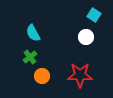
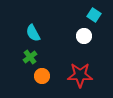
white circle: moved 2 px left, 1 px up
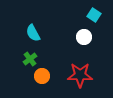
white circle: moved 1 px down
green cross: moved 2 px down
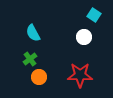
orange circle: moved 3 px left, 1 px down
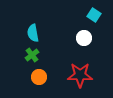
cyan semicircle: rotated 18 degrees clockwise
white circle: moved 1 px down
green cross: moved 2 px right, 4 px up
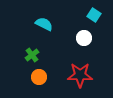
cyan semicircle: moved 11 px right, 9 px up; rotated 126 degrees clockwise
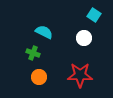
cyan semicircle: moved 8 px down
green cross: moved 1 px right, 2 px up; rotated 32 degrees counterclockwise
